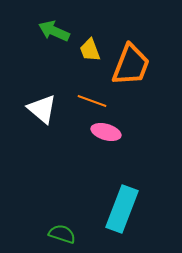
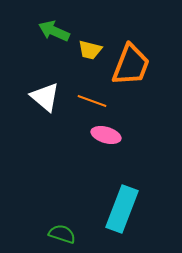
yellow trapezoid: rotated 55 degrees counterclockwise
white triangle: moved 3 px right, 12 px up
pink ellipse: moved 3 px down
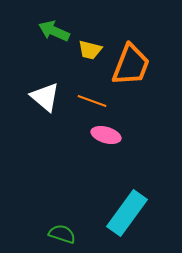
cyan rectangle: moved 5 px right, 4 px down; rotated 15 degrees clockwise
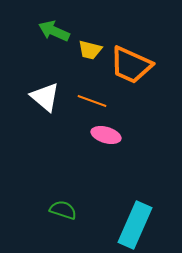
orange trapezoid: rotated 93 degrees clockwise
cyan rectangle: moved 8 px right, 12 px down; rotated 12 degrees counterclockwise
green semicircle: moved 1 px right, 24 px up
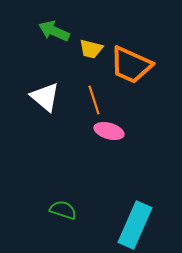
yellow trapezoid: moved 1 px right, 1 px up
orange line: moved 2 px right, 1 px up; rotated 52 degrees clockwise
pink ellipse: moved 3 px right, 4 px up
